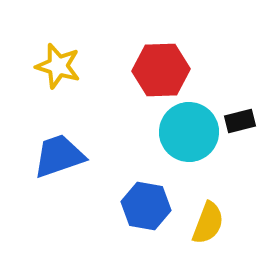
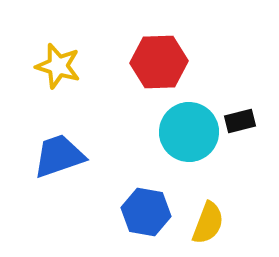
red hexagon: moved 2 px left, 8 px up
blue hexagon: moved 6 px down
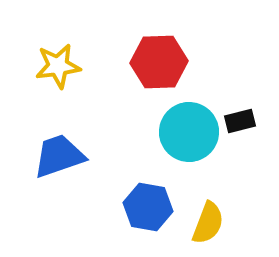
yellow star: rotated 24 degrees counterclockwise
blue hexagon: moved 2 px right, 5 px up
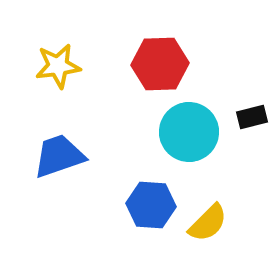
red hexagon: moved 1 px right, 2 px down
black rectangle: moved 12 px right, 4 px up
blue hexagon: moved 3 px right, 2 px up; rotated 6 degrees counterclockwise
yellow semicircle: rotated 24 degrees clockwise
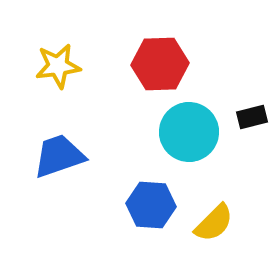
yellow semicircle: moved 6 px right
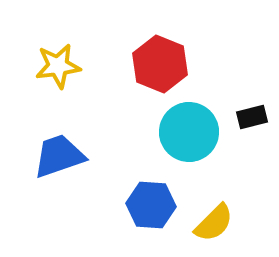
red hexagon: rotated 24 degrees clockwise
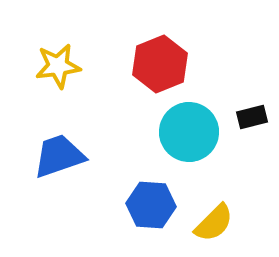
red hexagon: rotated 16 degrees clockwise
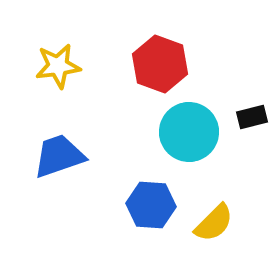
red hexagon: rotated 18 degrees counterclockwise
